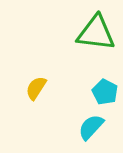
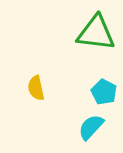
yellow semicircle: rotated 45 degrees counterclockwise
cyan pentagon: moved 1 px left
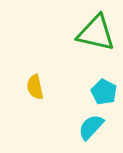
green triangle: rotated 6 degrees clockwise
yellow semicircle: moved 1 px left, 1 px up
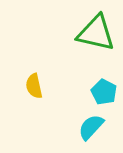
yellow semicircle: moved 1 px left, 1 px up
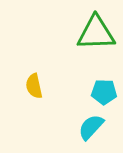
green triangle: rotated 15 degrees counterclockwise
cyan pentagon: rotated 25 degrees counterclockwise
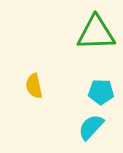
cyan pentagon: moved 3 px left
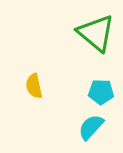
green triangle: rotated 42 degrees clockwise
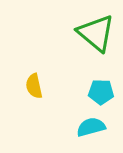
cyan semicircle: rotated 32 degrees clockwise
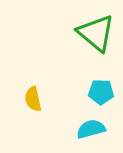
yellow semicircle: moved 1 px left, 13 px down
cyan semicircle: moved 2 px down
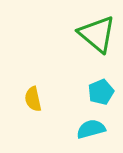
green triangle: moved 1 px right, 1 px down
cyan pentagon: rotated 25 degrees counterclockwise
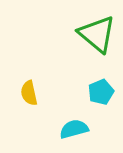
yellow semicircle: moved 4 px left, 6 px up
cyan semicircle: moved 17 px left
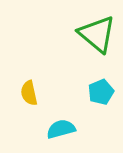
cyan semicircle: moved 13 px left
